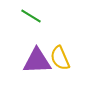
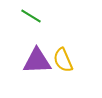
yellow semicircle: moved 3 px right, 2 px down
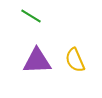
yellow semicircle: moved 12 px right
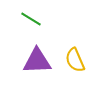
green line: moved 3 px down
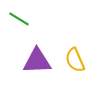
green line: moved 12 px left
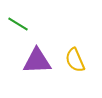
green line: moved 1 px left, 5 px down
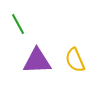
green line: rotated 30 degrees clockwise
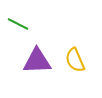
green line: rotated 35 degrees counterclockwise
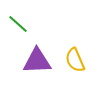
green line: rotated 15 degrees clockwise
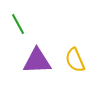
green line: rotated 20 degrees clockwise
